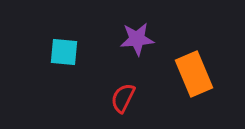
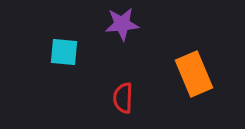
purple star: moved 15 px left, 15 px up
red semicircle: rotated 24 degrees counterclockwise
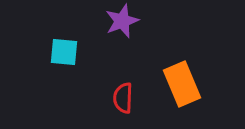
purple star: moved 3 px up; rotated 16 degrees counterclockwise
orange rectangle: moved 12 px left, 10 px down
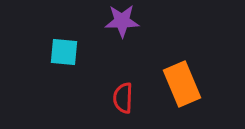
purple star: rotated 20 degrees clockwise
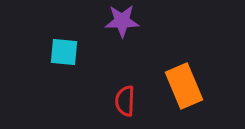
orange rectangle: moved 2 px right, 2 px down
red semicircle: moved 2 px right, 3 px down
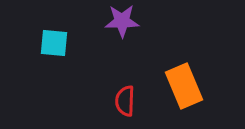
cyan square: moved 10 px left, 9 px up
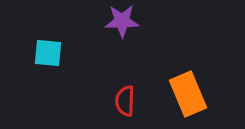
cyan square: moved 6 px left, 10 px down
orange rectangle: moved 4 px right, 8 px down
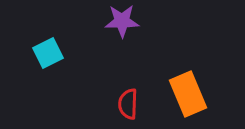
cyan square: rotated 32 degrees counterclockwise
red semicircle: moved 3 px right, 3 px down
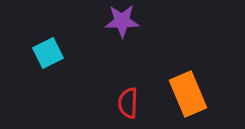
red semicircle: moved 1 px up
